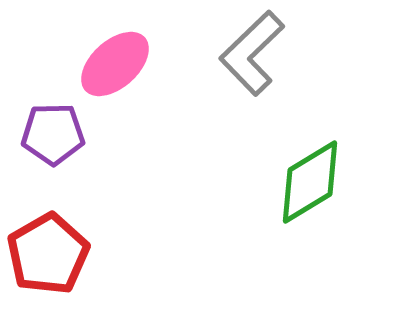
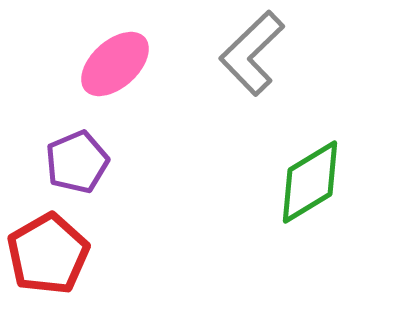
purple pentagon: moved 24 px right, 28 px down; rotated 22 degrees counterclockwise
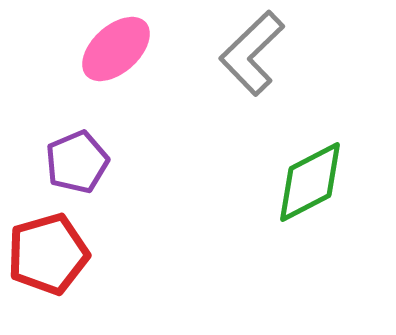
pink ellipse: moved 1 px right, 15 px up
green diamond: rotated 4 degrees clockwise
red pentagon: rotated 14 degrees clockwise
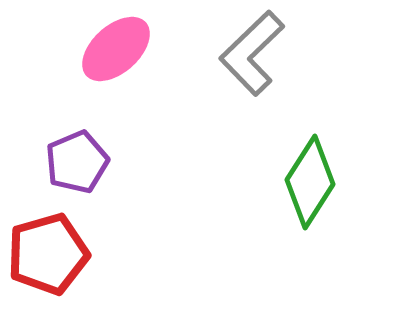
green diamond: rotated 30 degrees counterclockwise
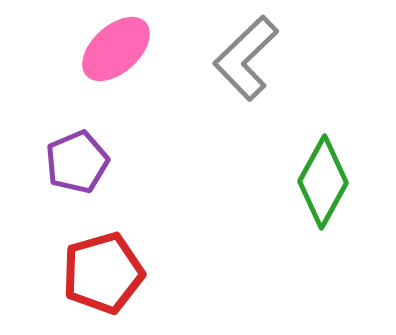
gray L-shape: moved 6 px left, 5 px down
green diamond: moved 13 px right; rotated 4 degrees counterclockwise
red pentagon: moved 55 px right, 19 px down
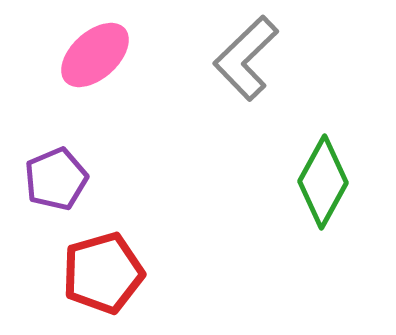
pink ellipse: moved 21 px left, 6 px down
purple pentagon: moved 21 px left, 17 px down
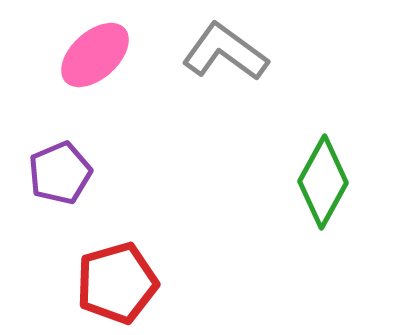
gray L-shape: moved 21 px left, 6 px up; rotated 80 degrees clockwise
purple pentagon: moved 4 px right, 6 px up
red pentagon: moved 14 px right, 10 px down
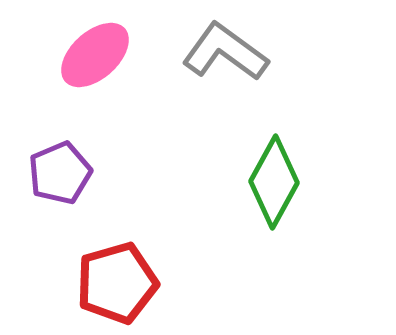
green diamond: moved 49 px left
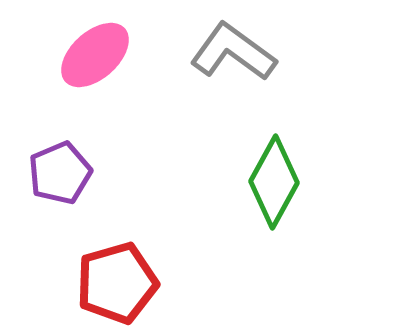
gray L-shape: moved 8 px right
